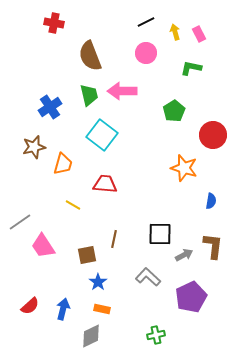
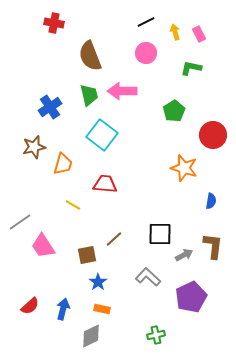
brown line: rotated 36 degrees clockwise
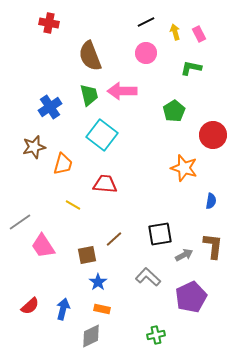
red cross: moved 5 px left
black square: rotated 10 degrees counterclockwise
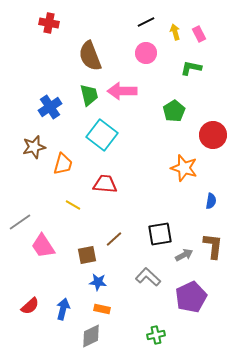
blue star: rotated 30 degrees counterclockwise
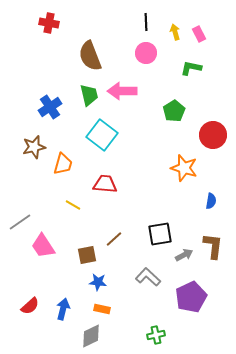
black line: rotated 66 degrees counterclockwise
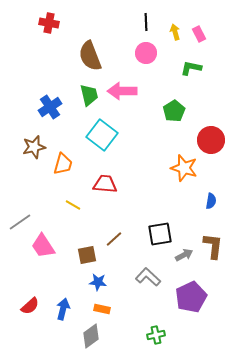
red circle: moved 2 px left, 5 px down
gray diamond: rotated 10 degrees counterclockwise
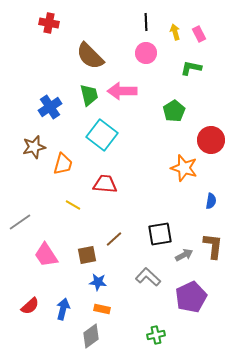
brown semicircle: rotated 24 degrees counterclockwise
pink trapezoid: moved 3 px right, 9 px down
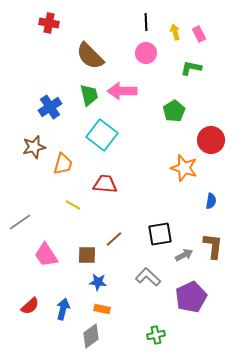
brown square: rotated 12 degrees clockwise
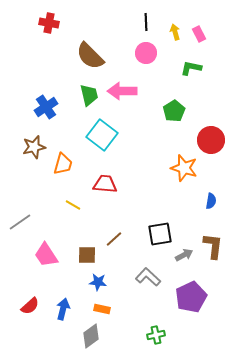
blue cross: moved 4 px left
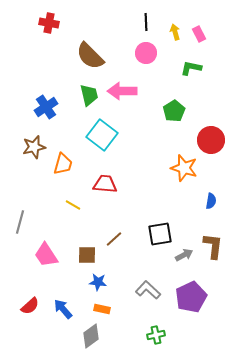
gray line: rotated 40 degrees counterclockwise
gray L-shape: moved 13 px down
blue arrow: rotated 55 degrees counterclockwise
